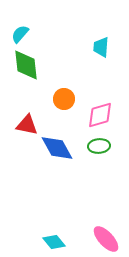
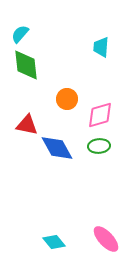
orange circle: moved 3 px right
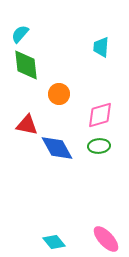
orange circle: moved 8 px left, 5 px up
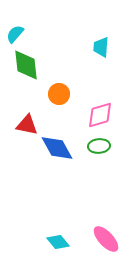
cyan semicircle: moved 5 px left
cyan diamond: moved 4 px right
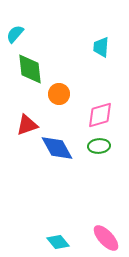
green diamond: moved 4 px right, 4 px down
red triangle: rotated 30 degrees counterclockwise
pink ellipse: moved 1 px up
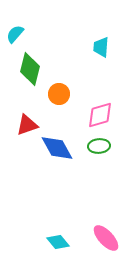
green diamond: rotated 20 degrees clockwise
